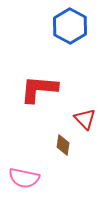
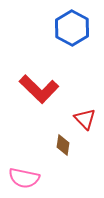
blue hexagon: moved 2 px right, 2 px down
red L-shape: rotated 141 degrees counterclockwise
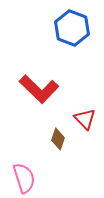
blue hexagon: rotated 8 degrees counterclockwise
brown diamond: moved 5 px left, 6 px up; rotated 10 degrees clockwise
pink semicircle: rotated 120 degrees counterclockwise
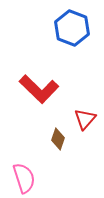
red triangle: rotated 25 degrees clockwise
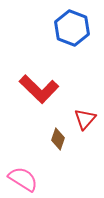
pink semicircle: moved 1 px left, 1 px down; rotated 40 degrees counterclockwise
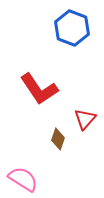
red L-shape: rotated 12 degrees clockwise
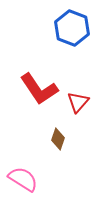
red triangle: moved 7 px left, 17 px up
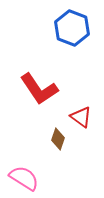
red triangle: moved 3 px right, 15 px down; rotated 35 degrees counterclockwise
pink semicircle: moved 1 px right, 1 px up
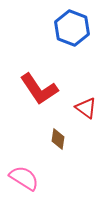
red triangle: moved 5 px right, 9 px up
brown diamond: rotated 10 degrees counterclockwise
